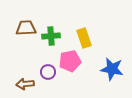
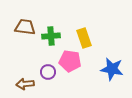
brown trapezoid: moved 1 px left, 1 px up; rotated 10 degrees clockwise
pink pentagon: rotated 20 degrees clockwise
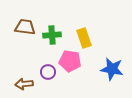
green cross: moved 1 px right, 1 px up
brown arrow: moved 1 px left
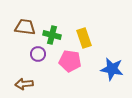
green cross: rotated 18 degrees clockwise
purple circle: moved 10 px left, 18 px up
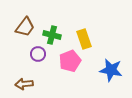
brown trapezoid: rotated 120 degrees clockwise
yellow rectangle: moved 1 px down
pink pentagon: rotated 30 degrees counterclockwise
blue star: moved 1 px left, 1 px down
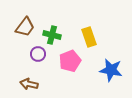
yellow rectangle: moved 5 px right, 2 px up
brown arrow: moved 5 px right; rotated 18 degrees clockwise
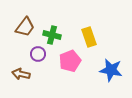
brown arrow: moved 8 px left, 10 px up
